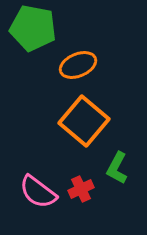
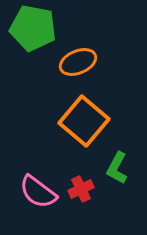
orange ellipse: moved 3 px up
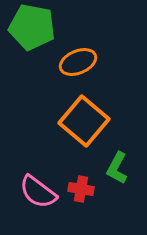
green pentagon: moved 1 px left, 1 px up
red cross: rotated 35 degrees clockwise
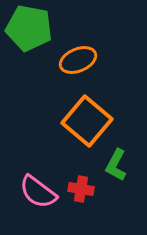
green pentagon: moved 3 px left, 1 px down
orange ellipse: moved 2 px up
orange square: moved 3 px right
green L-shape: moved 1 px left, 3 px up
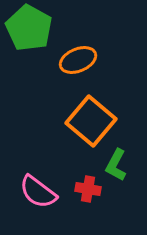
green pentagon: rotated 18 degrees clockwise
orange square: moved 4 px right
red cross: moved 7 px right
